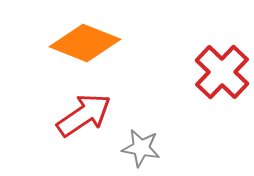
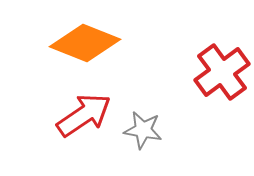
red cross: rotated 10 degrees clockwise
gray star: moved 2 px right, 18 px up
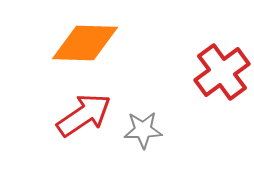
orange diamond: rotated 20 degrees counterclockwise
gray star: rotated 12 degrees counterclockwise
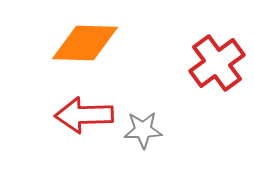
red cross: moved 5 px left, 9 px up
red arrow: rotated 148 degrees counterclockwise
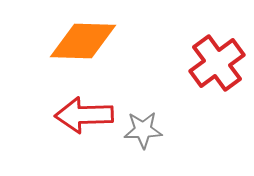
orange diamond: moved 2 px left, 2 px up
